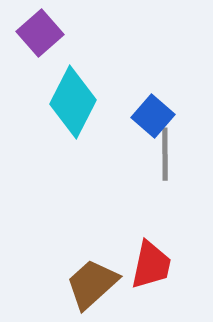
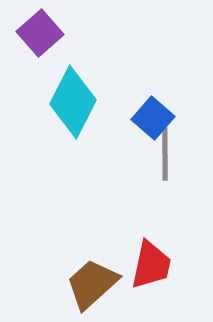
blue square: moved 2 px down
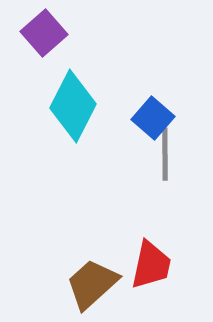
purple square: moved 4 px right
cyan diamond: moved 4 px down
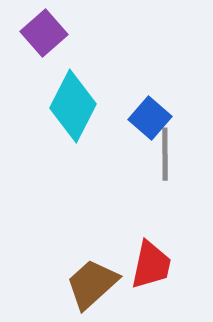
blue square: moved 3 px left
